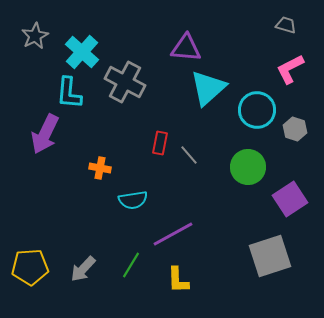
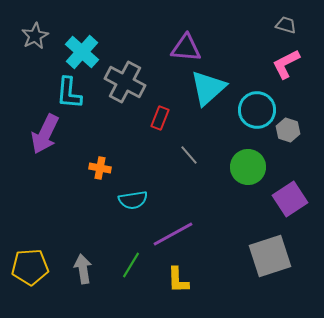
pink L-shape: moved 4 px left, 5 px up
gray hexagon: moved 7 px left, 1 px down
red rectangle: moved 25 px up; rotated 10 degrees clockwise
gray arrow: rotated 128 degrees clockwise
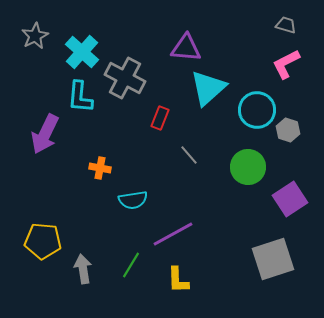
gray cross: moved 4 px up
cyan L-shape: moved 11 px right, 4 px down
gray square: moved 3 px right, 3 px down
yellow pentagon: moved 13 px right, 26 px up; rotated 9 degrees clockwise
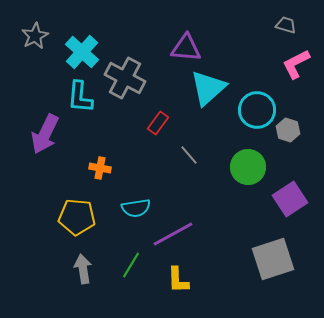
pink L-shape: moved 10 px right
red rectangle: moved 2 px left, 5 px down; rotated 15 degrees clockwise
cyan semicircle: moved 3 px right, 8 px down
yellow pentagon: moved 34 px right, 24 px up
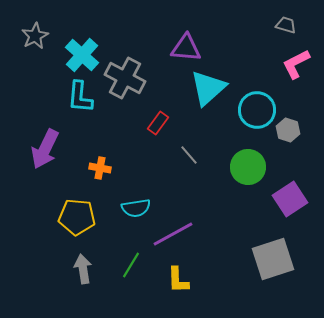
cyan cross: moved 3 px down
purple arrow: moved 15 px down
